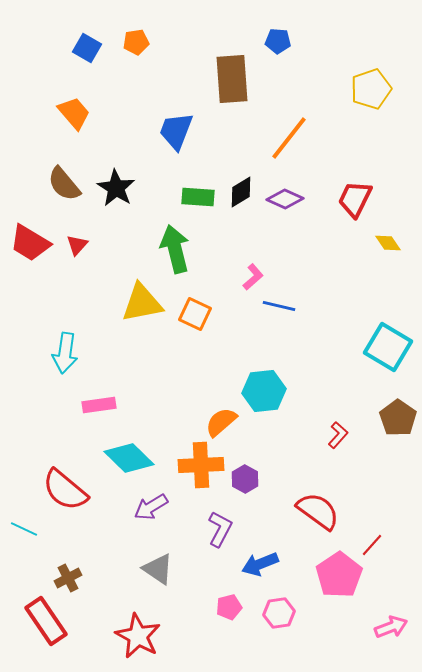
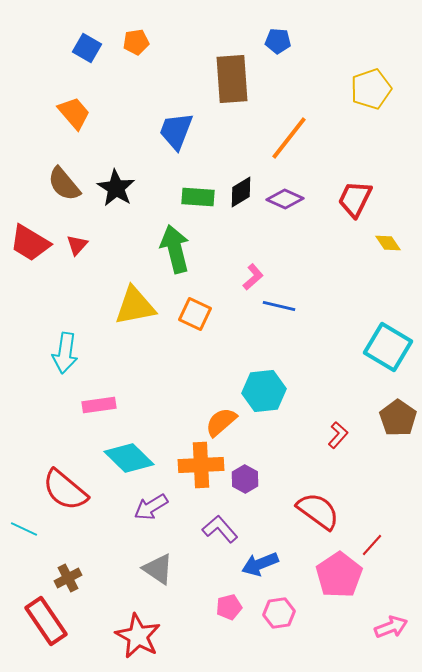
yellow triangle at (142, 303): moved 7 px left, 3 px down
purple L-shape at (220, 529): rotated 69 degrees counterclockwise
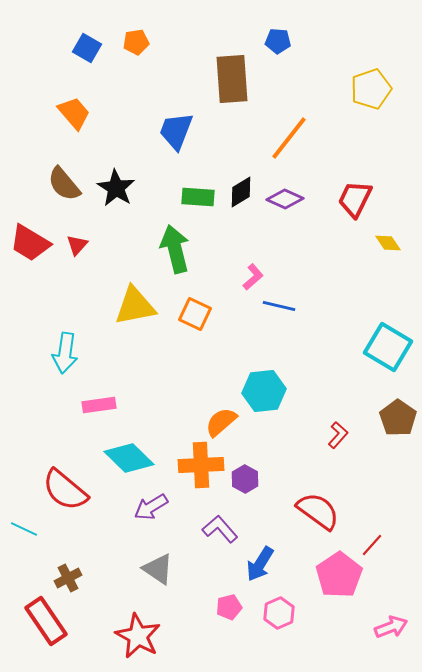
blue arrow at (260, 564): rotated 36 degrees counterclockwise
pink hexagon at (279, 613): rotated 16 degrees counterclockwise
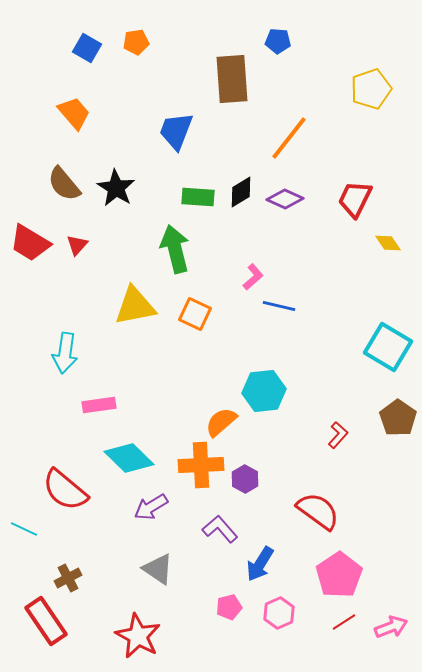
red line at (372, 545): moved 28 px left, 77 px down; rotated 15 degrees clockwise
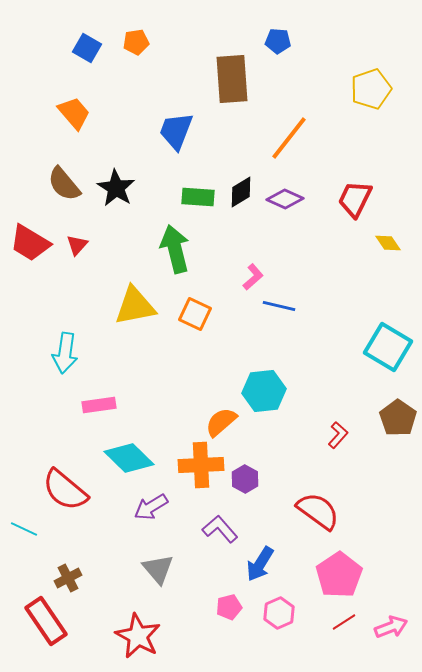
gray triangle at (158, 569): rotated 16 degrees clockwise
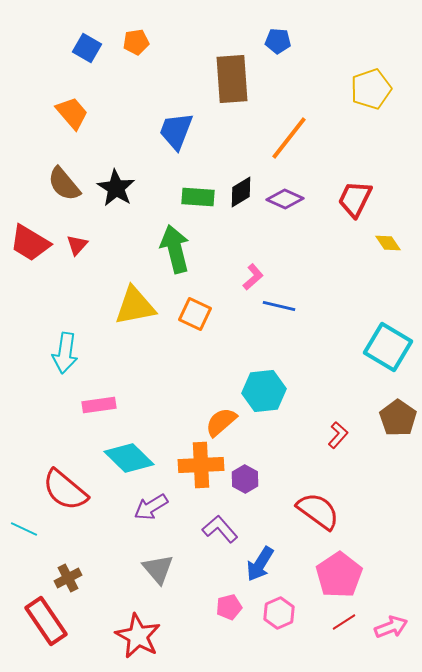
orange trapezoid at (74, 113): moved 2 px left
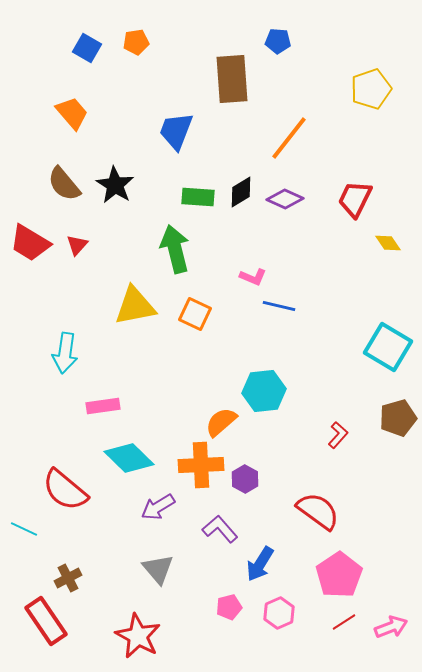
black star at (116, 188): moved 1 px left, 3 px up
pink L-shape at (253, 277): rotated 64 degrees clockwise
pink rectangle at (99, 405): moved 4 px right, 1 px down
brown pentagon at (398, 418): rotated 21 degrees clockwise
purple arrow at (151, 507): moved 7 px right
